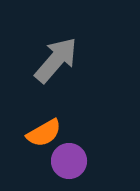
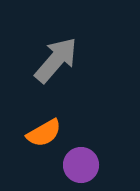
purple circle: moved 12 px right, 4 px down
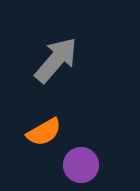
orange semicircle: moved 1 px up
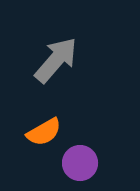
purple circle: moved 1 px left, 2 px up
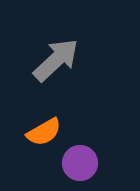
gray arrow: rotated 6 degrees clockwise
